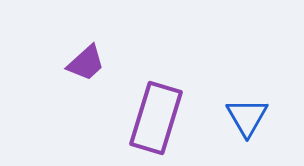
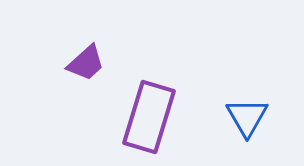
purple rectangle: moved 7 px left, 1 px up
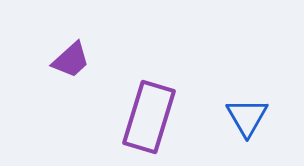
purple trapezoid: moved 15 px left, 3 px up
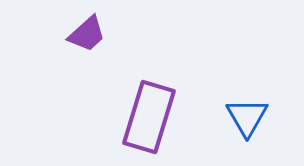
purple trapezoid: moved 16 px right, 26 px up
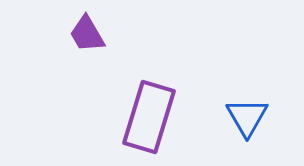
purple trapezoid: rotated 102 degrees clockwise
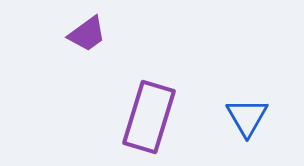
purple trapezoid: rotated 96 degrees counterclockwise
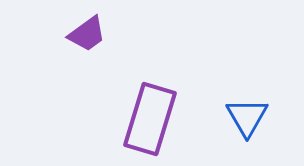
purple rectangle: moved 1 px right, 2 px down
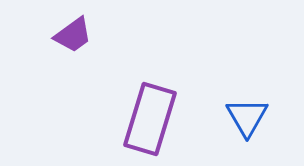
purple trapezoid: moved 14 px left, 1 px down
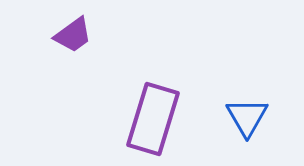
purple rectangle: moved 3 px right
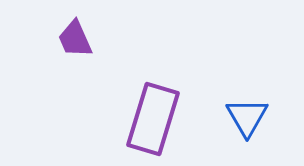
purple trapezoid: moved 2 px right, 4 px down; rotated 102 degrees clockwise
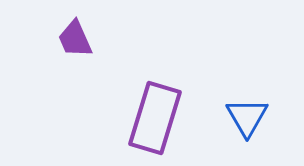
purple rectangle: moved 2 px right, 1 px up
